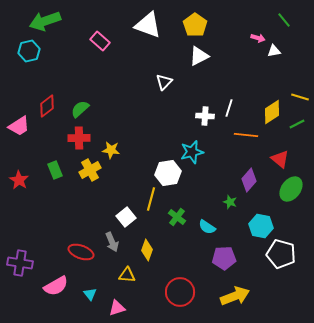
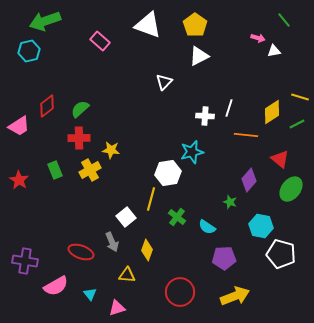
purple cross at (20, 263): moved 5 px right, 2 px up
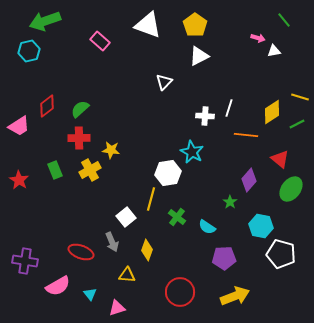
cyan star at (192, 152): rotated 30 degrees counterclockwise
green star at (230, 202): rotated 16 degrees clockwise
pink semicircle at (56, 286): moved 2 px right
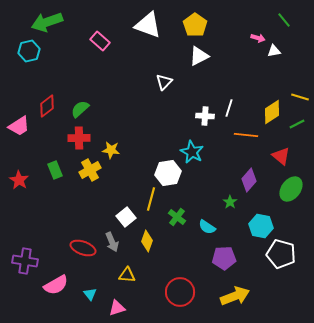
green arrow at (45, 21): moved 2 px right, 1 px down
red triangle at (280, 159): moved 1 px right, 3 px up
yellow diamond at (147, 250): moved 9 px up
red ellipse at (81, 252): moved 2 px right, 4 px up
pink semicircle at (58, 286): moved 2 px left, 1 px up
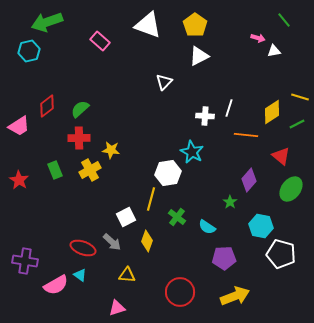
white square at (126, 217): rotated 12 degrees clockwise
gray arrow at (112, 242): rotated 24 degrees counterclockwise
cyan triangle at (90, 294): moved 10 px left, 19 px up; rotated 16 degrees counterclockwise
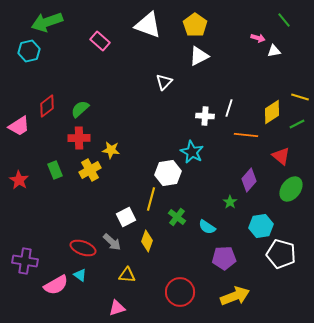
cyan hexagon at (261, 226): rotated 20 degrees counterclockwise
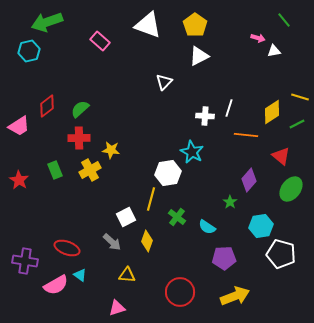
red ellipse at (83, 248): moved 16 px left
